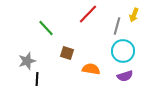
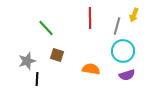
red line: moved 2 px right, 4 px down; rotated 45 degrees counterclockwise
brown square: moved 10 px left, 2 px down
purple semicircle: moved 2 px right, 1 px up
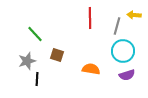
yellow arrow: rotated 72 degrees clockwise
green line: moved 11 px left, 6 px down
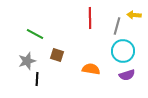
green line: rotated 18 degrees counterclockwise
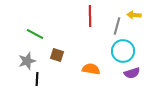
red line: moved 2 px up
purple semicircle: moved 5 px right, 2 px up
